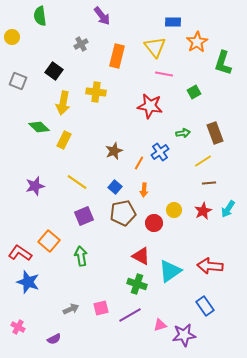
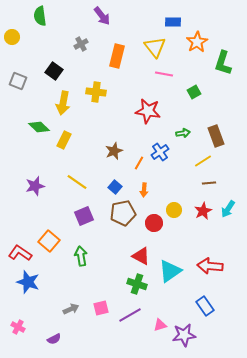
red star at (150, 106): moved 2 px left, 5 px down
brown rectangle at (215, 133): moved 1 px right, 3 px down
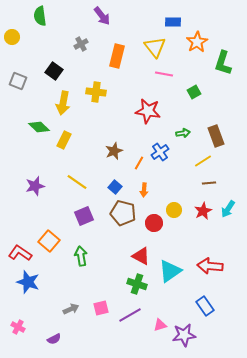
brown pentagon at (123, 213): rotated 25 degrees clockwise
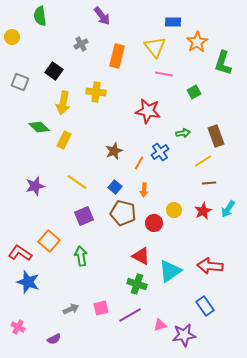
gray square at (18, 81): moved 2 px right, 1 px down
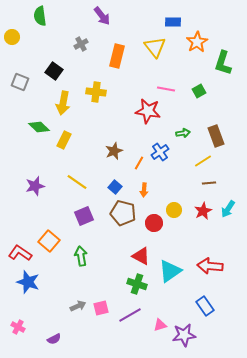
pink line at (164, 74): moved 2 px right, 15 px down
green square at (194, 92): moved 5 px right, 1 px up
gray arrow at (71, 309): moved 7 px right, 3 px up
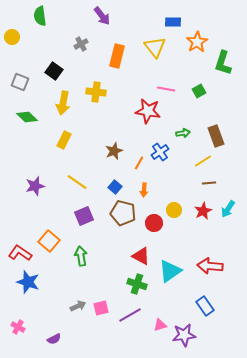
green diamond at (39, 127): moved 12 px left, 10 px up
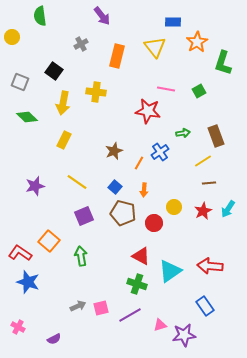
yellow circle at (174, 210): moved 3 px up
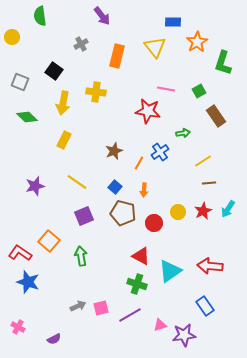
brown rectangle at (216, 136): moved 20 px up; rotated 15 degrees counterclockwise
yellow circle at (174, 207): moved 4 px right, 5 px down
